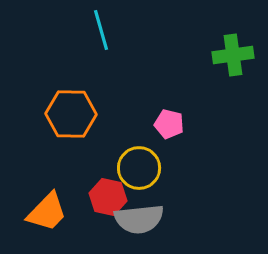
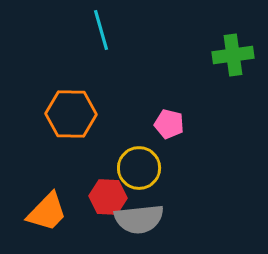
red hexagon: rotated 9 degrees counterclockwise
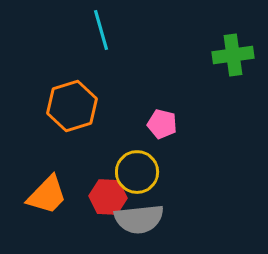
orange hexagon: moved 1 px right, 8 px up; rotated 18 degrees counterclockwise
pink pentagon: moved 7 px left
yellow circle: moved 2 px left, 4 px down
orange trapezoid: moved 17 px up
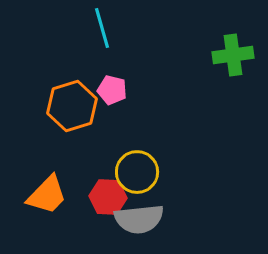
cyan line: moved 1 px right, 2 px up
pink pentagon: moved 50 px left, 34 px up
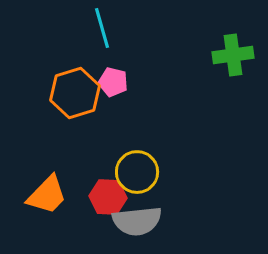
pink pentagon: moved 1 px right, 8 px up
orange hexagon: moved 3 px right, 13 px up
gray semicircle: moved 2 px left, 2 px down
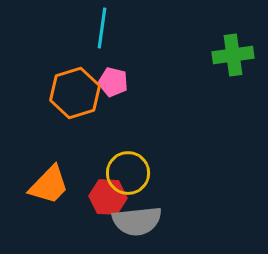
cyan line: rotated 24 degrees clockwise
yellow circle: moved 9 px left, 1 px down
orange trapezoid: moved 2 px right, 10 px up
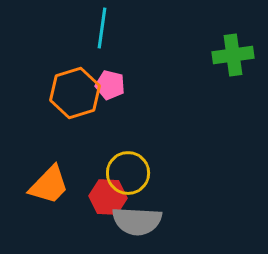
pink pentagon: moved 3 px left, 3 px down
gray semicircle: rotated 9 degrees clockwise
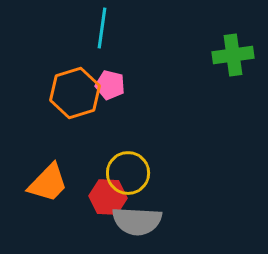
orange trapezoid: moved 1 px left, 2 px up
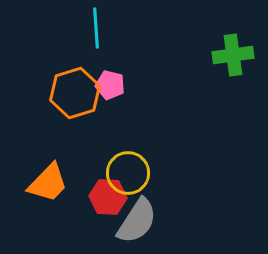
cyan line: moved 6 px left; rotated 12 degrees counterclockwise
gray semicircle: rotated 60 degrees counterclockwise
